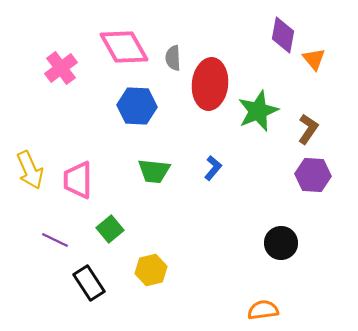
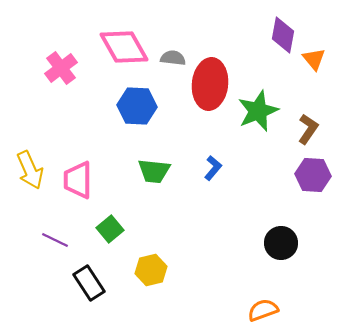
gray semicircle: rotated 100 degrees clockwise
orange semicircle: rotated 12 degrees counterclockwise
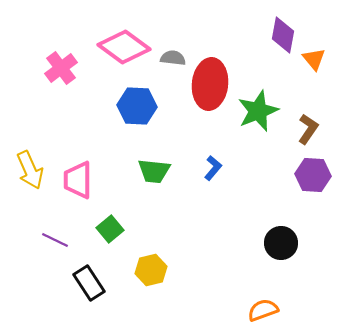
pink diamond: rotated 24 degrees counterclockwise
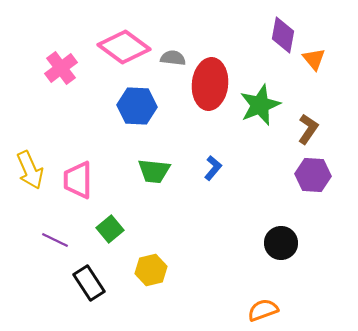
green star: moved 2 px right, 6 px up
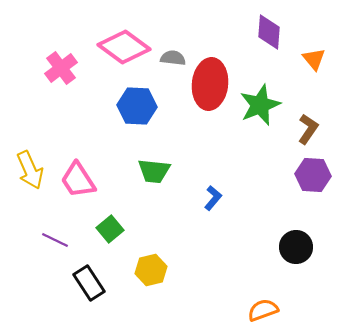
purple diamond: moved 14 px left, 3 px up; rotated 6 degrees counterclockwise
blue L-shape: moved 30 px down
pink trapezoid: rotated 33 degrees counterclockwise
black circle: moved 15 px right, 4 px down
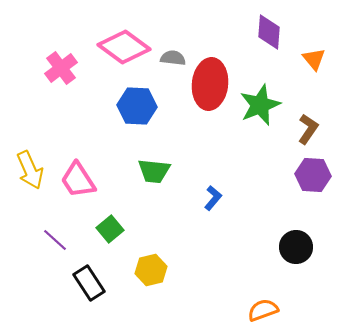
purple line: rotated 16 degrees clockwise
